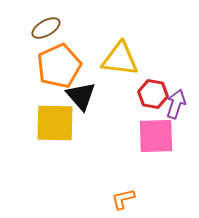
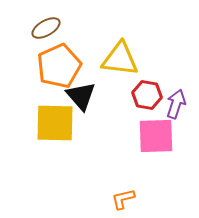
red hexagon: moved 6 px left, 1 px down
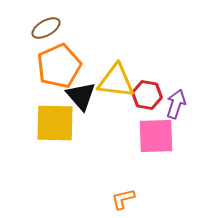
yellow triangle: moved 4 px left, 22 px down
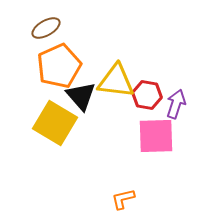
yellow square: rotated 30 degrees clockwise
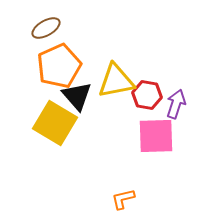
yellow triangle: rotated 18 degrees counterclockwise
black triangle: moved 4 px left
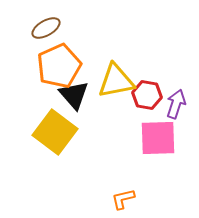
black triangle: moved 3 px left, 1 px up
yellow square: moved 9 px down; rotated 6 degrees clockwise
pink square: moved 2 px right, 2 px down
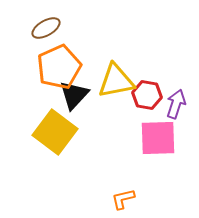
orange pentagon: moved 1 px down
black triangle: rotated 24 degrees clockwise
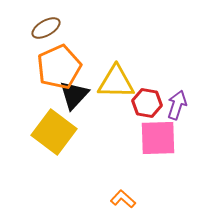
yellow triangle: moved 1 px down; rotated 12 degrees clockwise
red hexagon: moved 8 px down
purple arrow: moved 1 px right, 1 px down
yellow square: moved 1 px left
orange L-shape: rotated 55 degrees clockwise
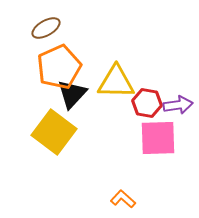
black triangle: moved 2 px left, 1 px up
purple arrow: moved 1 px right; rotated 64 degrees clockwise
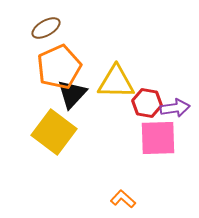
purple arrow: moved 3 px left, 3 px down
